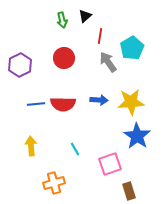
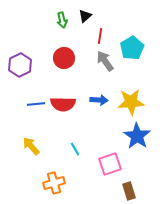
gray arrow: moved 3 px left, 1 px up
yellow arrow: rotated 36 degrees counterclockwise
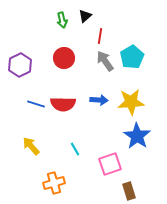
cyan pentagon: moved 9 px down
blue line: rotated 24 degrees clockwise
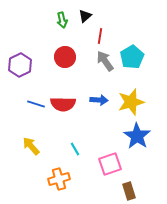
red circle: moved 1 px right, 1 px up
yellow star: rotated 12 degrees counterclockwise
orange cross: moved 5 px right, 4 px up
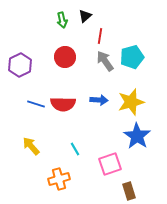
cyan pentagon: rotated 15 degrees clockwise
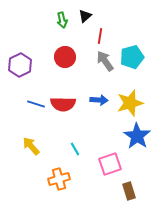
yellow star: moved 1 px left, 1 px down
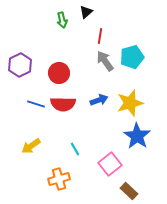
black triangle: moved 1 px right, 4 px up
red circle: moved 6 px left, 16 px down
blue arrow: rotated 24 degrees counterclockwise
yellow arrow: rotated 84 degrees counterclockwise
pink square: rotated 20 degrees counterclockwise
brown rectangle: rotated 30 degrees counterclockwise
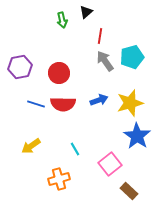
purple hexagon: moved 2 px down; rotated 15 degrees clockwise
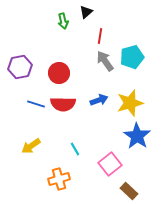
green arrow: moved 1 px right, 1 px down
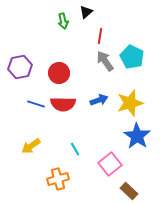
cyan pentagon: rotated 30 degrees counterclockwise
orange cross: moved 1 px left
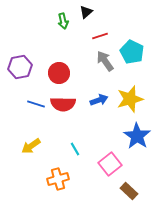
red line: rotated 63 degrees clockwise
cyan pentagon: moved 5 px up
yellow star: moved 4 px up
